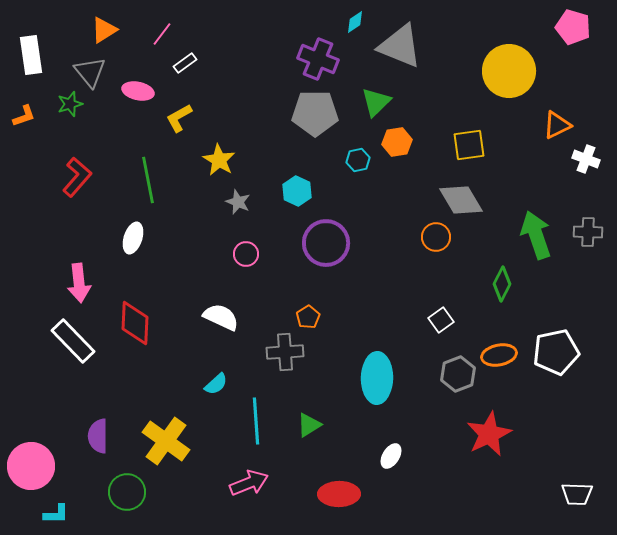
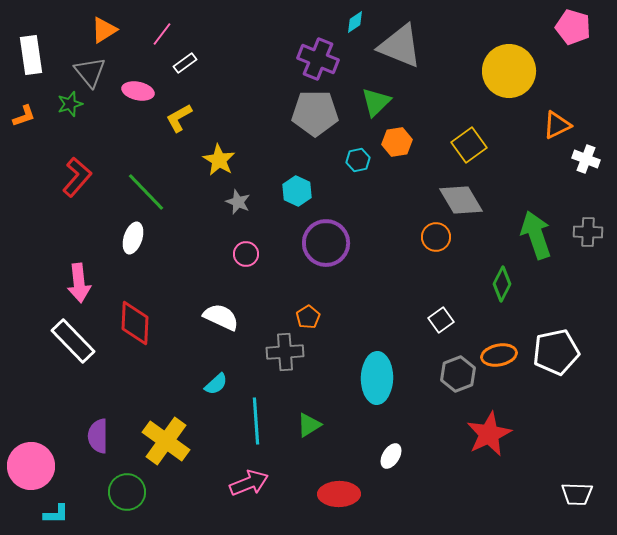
yellow square at (469, 145): rotated 28 degrees counterclockwise
green line at (148, 180): moved 2 px left, 12 px down; rotated 33 degrees counterclockwise
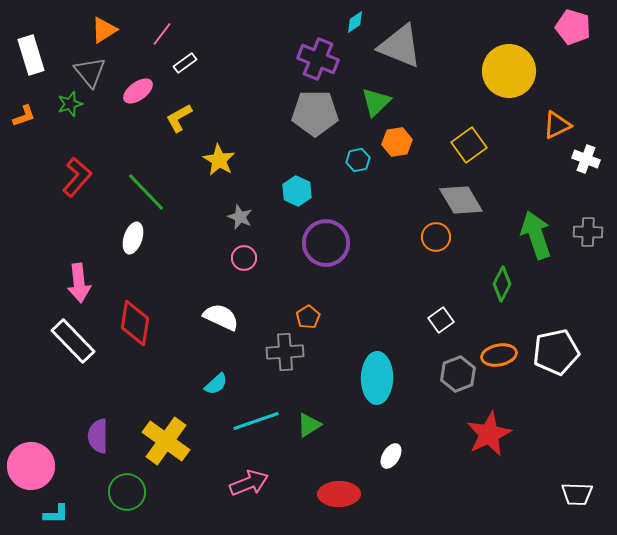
white rectangle at (31, 55): rotated 9 degrees counterclockwise
pink ellipse at (138, 91): rotated 48 degrees counterclockwise
gray star at (238, 202): moved 2 px right, 15 px down
pink circle at (246, 254): moved 2 px left, 4 px down
red diamond at (135, 323): rotated 6 degrees clockwise
cyan line at (256, 421): rotated 75 degrees clockwise
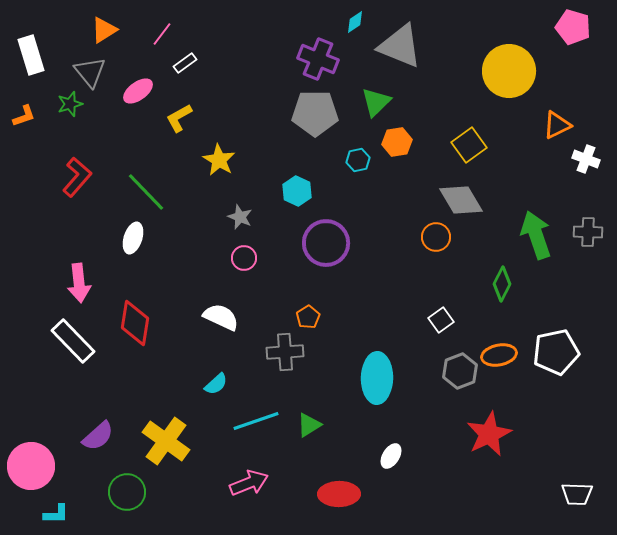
gray hexagon at (458, 374): moved 2 px right, 3 px up
purple semicircle at (98, 436): rotated 132 degrees counterclockwise
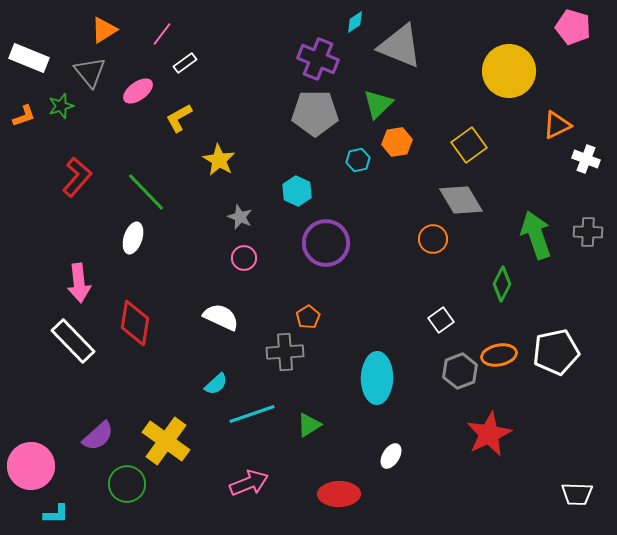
white rectangle at (31, 55): moved 2 px left, 3 px down; rotated 51 degrees counterclockwise
green triangle at (376, 102): moved 2 px right, 2 px down
green star at (70, 104): moved 9 px left, 2 px down
orange circle at (436, 237): moved 3 px left, 2 px down
cyan line at (256, 421): moved 4 px left, 7 px up
green circle at (127, 492): moved 8 px up
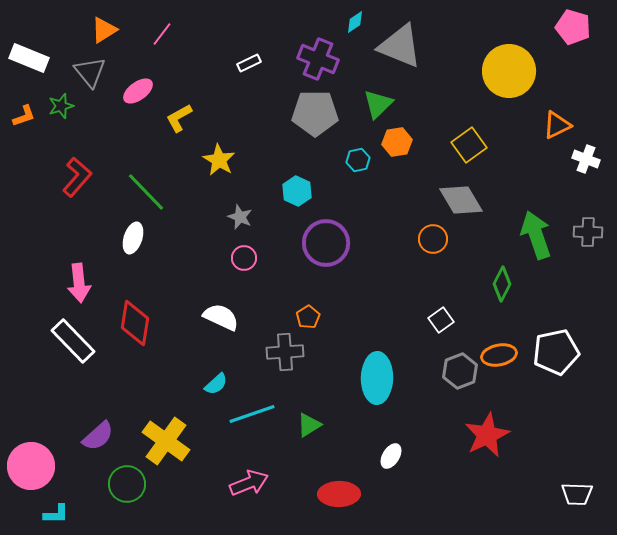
white rectangle at (185, 63): moved 64 px right; rotated 10 degrees clockwise
red star at (489, 434): moved 2 px left, 1 px down
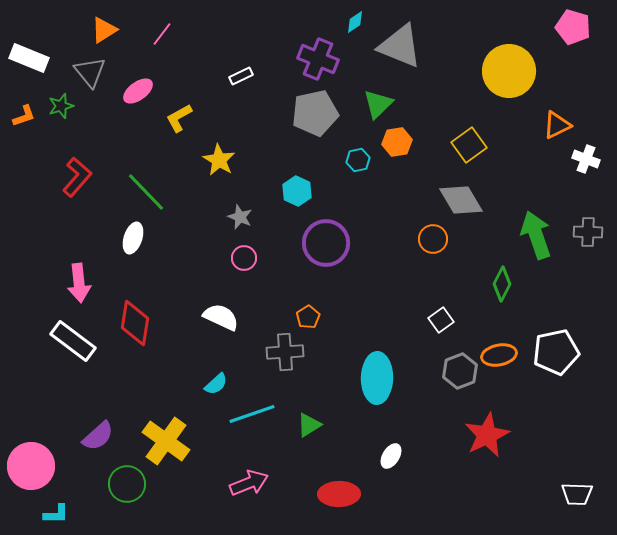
white rectangle at (249, 63): moved 8 px left, 13 px down
gray pentagon at (315, 113): rotated 12 degrees counterclockwise
white rectangle at (73, 341): rotated 9 degrees counterclockwise
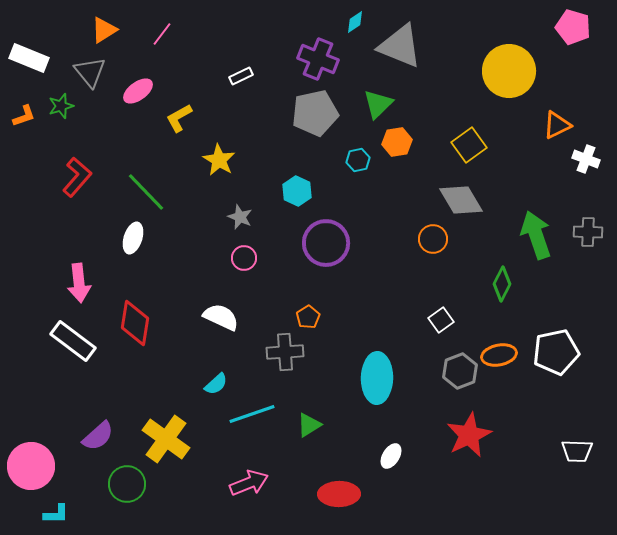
red star at (487, 435): moved 18 px left
yellow cross at (166, 441): moved 2 px up
white trapezoid at (577, 494): moved 43 px up
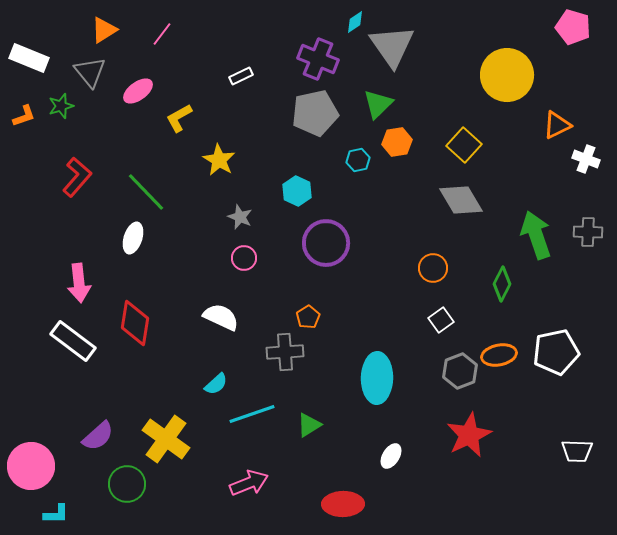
gray triangle at (400, 46): moved 8 px left; rotated 33 degrees clockwise
yellow circle at (509, 71): moved 2 px left, 4 px down
yellow square at (469, 145): moved 5 px left; rotated 12 degrees counterclockwise
orange circle at (433, 239): moved 29 px down
red ellipse at (339, 494): moved 4 px right, 10 px down
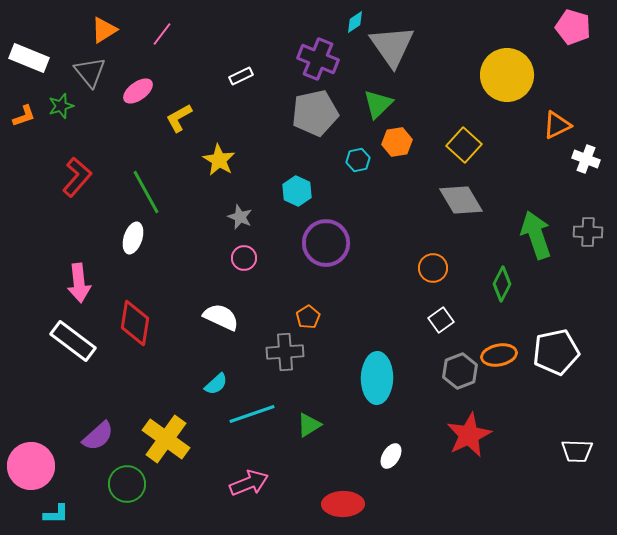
green line at (146, 192): rotated 15 degrees clockwise
